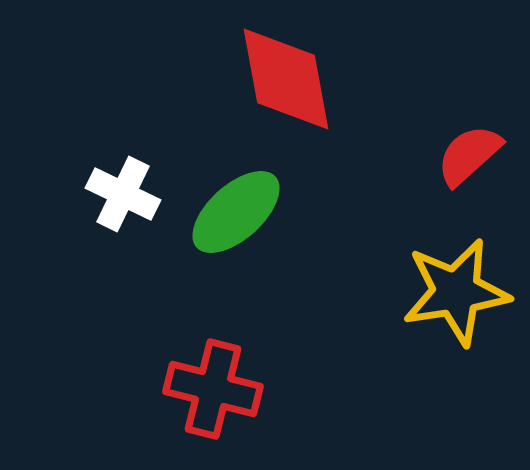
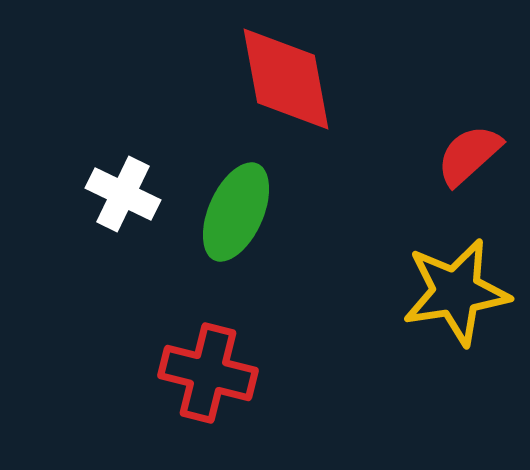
green ellipse: rotated 24 degrees counterclockwise
red cross: moved 5 px left, 16 px up
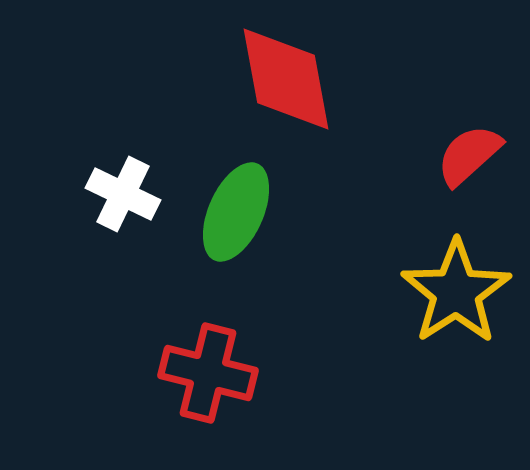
yellow star: rotated 24 degrees counterclockwise
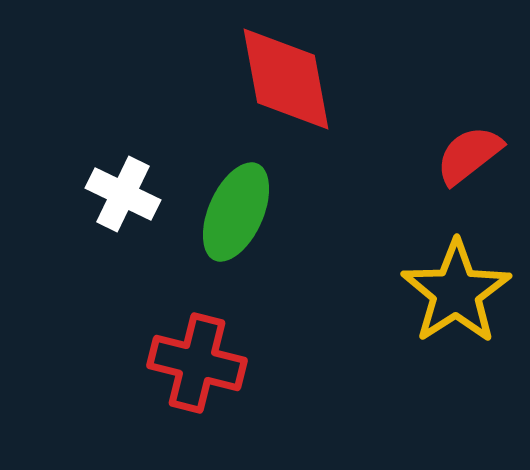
red semicircle: rotated 4 degrees clockwise
red cross: moved 11 px left, 10 px up
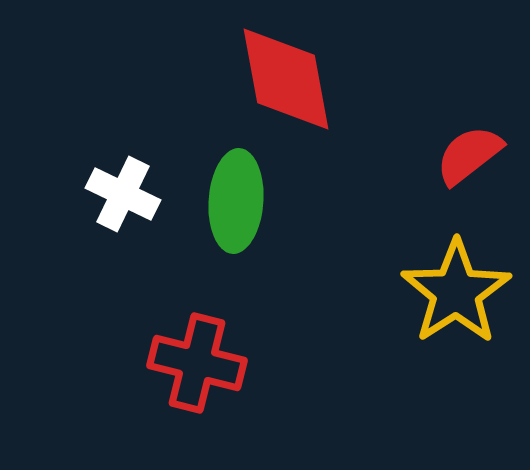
green ellipse: moved 11 px up; rotated 20 degrees counterclockwise
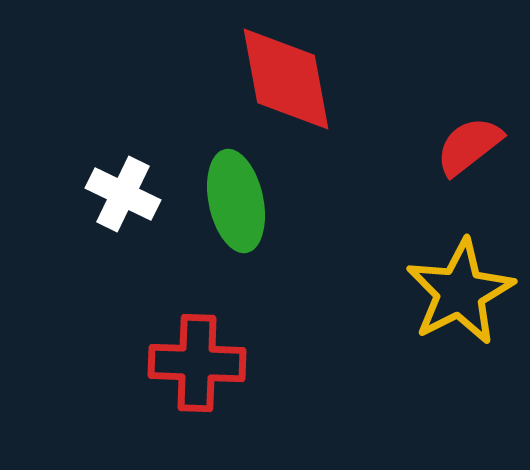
red semicircle: moved 9 px up
green ellipse: rotated 16 degrees counterclockwise
yellow star: moved 4 px right; rotated 6 degrees clockwise
red cross: rotated 12 degrees counterclockwise
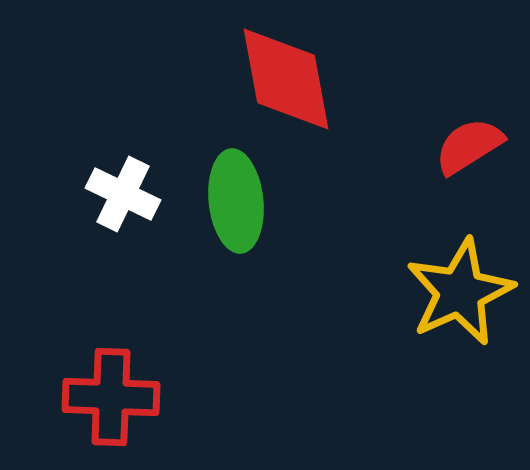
red semicircle: rotated 6 degrees clockwise
green ellipse: rotated 6 degrees clockwise
yellow star: rotated 3 degrees clockwise
red cross: moved 86 px left, 34 px down
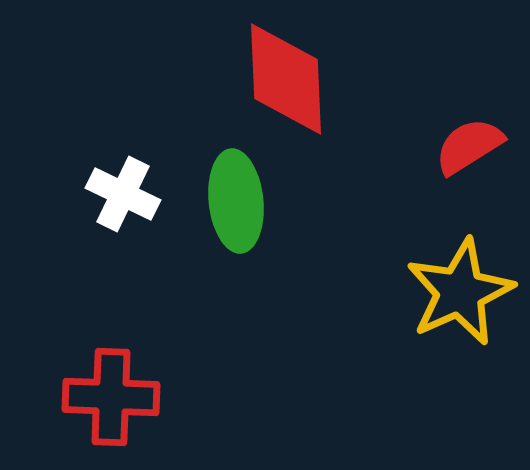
red diamond: rotated 8 degrees clockwise
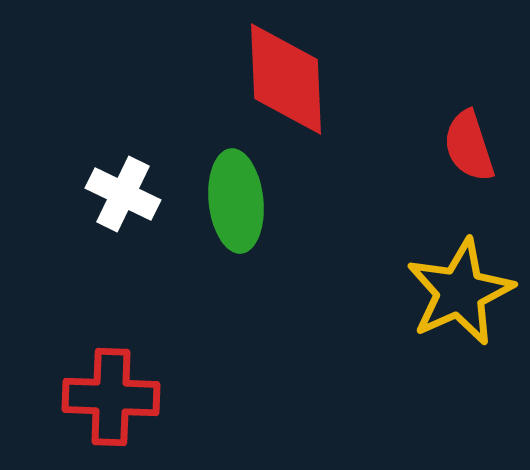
red semicircle: rotated 76 degrees counterclockwise
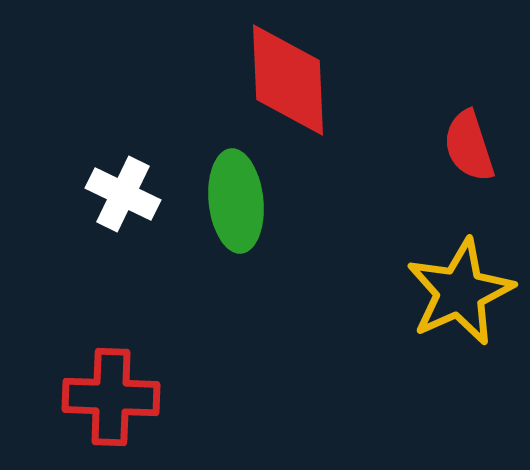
red diamond: moved 2 px right, 1 px down
